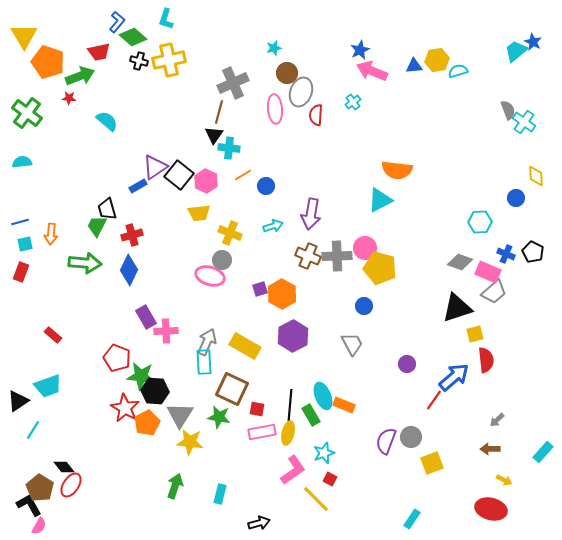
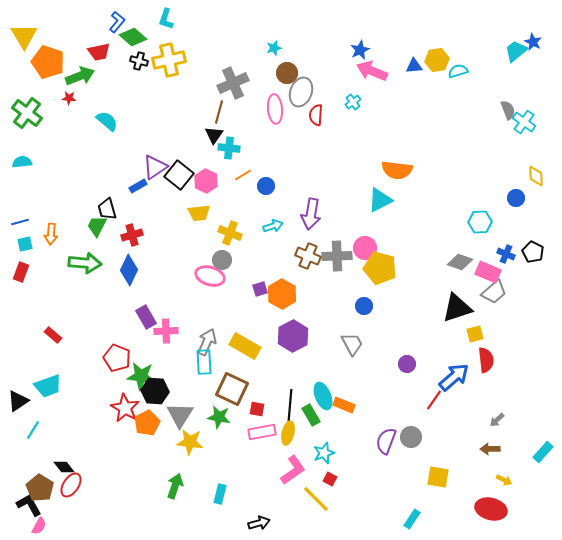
yellow square at (432, 463): moved 6 px right, 14 px down; rotated 30 degrees clockwise
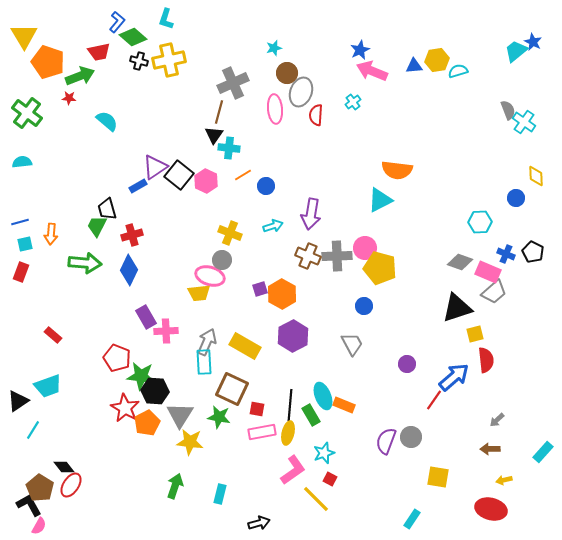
yellow trapezoid at (199, 213): moved 80 px down
yellow arrow at (504, 480): rotated 140 degrees clockwise
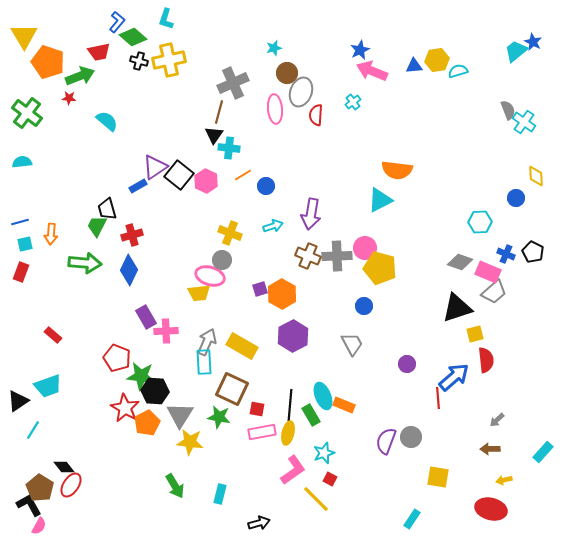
yellow rectangle at (245, 346): moved 3 px left
red line at (434, 400): moved 4 px right, 2 px up; rotated 40 degrees counterclockwise
green arrow at (175, 486): rotated 130 degrees clockwise
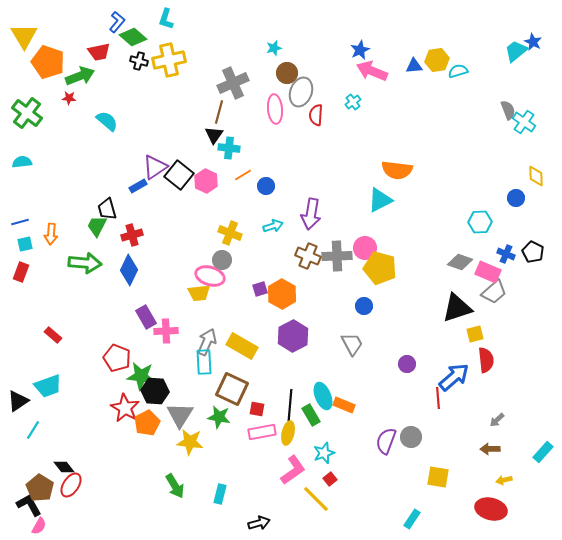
red square at (330, 479): rotated 24 degrees clockwise
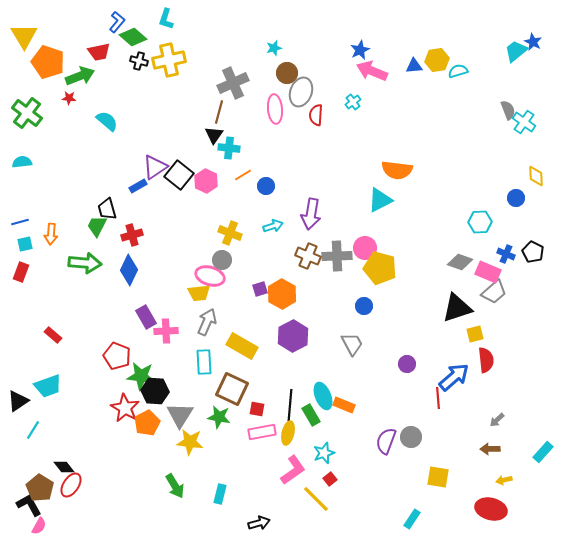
gray arrow at (207, 342): moved 20 px up
red pentagon at (117, 358): moved 2 px up
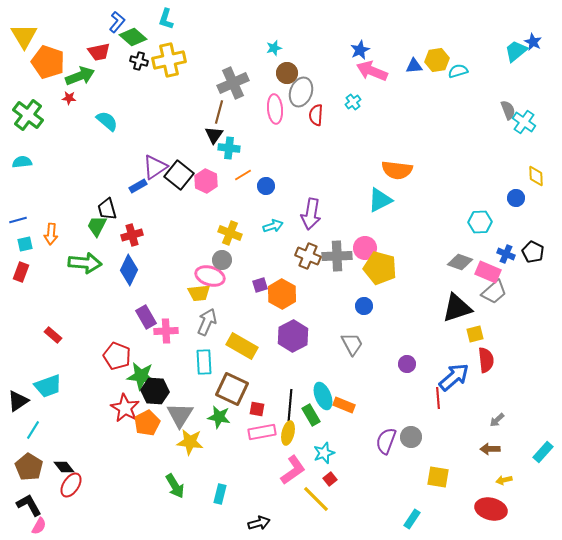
green cross at (27, 113): moved 1 px right, 2 px down
blue line at (20, 222): moved 2 px left, 2 px up
purple square at (260, 289): moved 4 px up
brown pentagon at (40, 488): moved 11 px left, 21 px up
